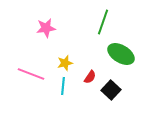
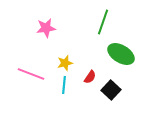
cyan line: moved 1 px right, 1 px up
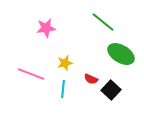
green line: rotated 70 degrees counterclockwise
red semicircle: moved 1 px right, 2 px down; rotated 80 degrees clockwise
cyan line: moved 1 px left, 4 px down
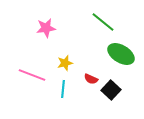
pink line: moved 1 px right, 1 px down
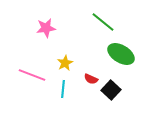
yellow star: rotated 14 degrees counterclockwise
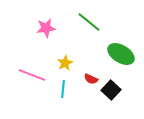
green line: moved 14 px left
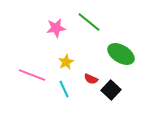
pink star: moved 10 px right
yellow star: moved 1 px right, 1 px up
cyan line: moved 1 px right; rotated 30 degrees counterclockwise
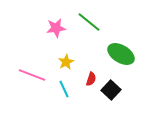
red semicircle: rotated 96 degrees counterclockwise
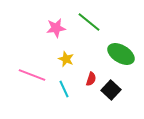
yellow star: moved 3 px up; rotated 21 degrees counterclockwise
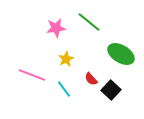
yellow star: rotated 21 degrees clockwise
red semicircle: rotated 120 degrees clockwise
cyan line: rotated 12 degrees counterclockwise
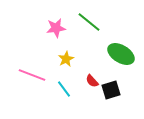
red semicircle: moved 1 px right, 2 px down
black square: rotated 30 degrees clockwise
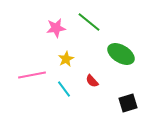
pink line: rotated 32 degrees counterclockwise
black square: moved 17 px right, 13 px down
